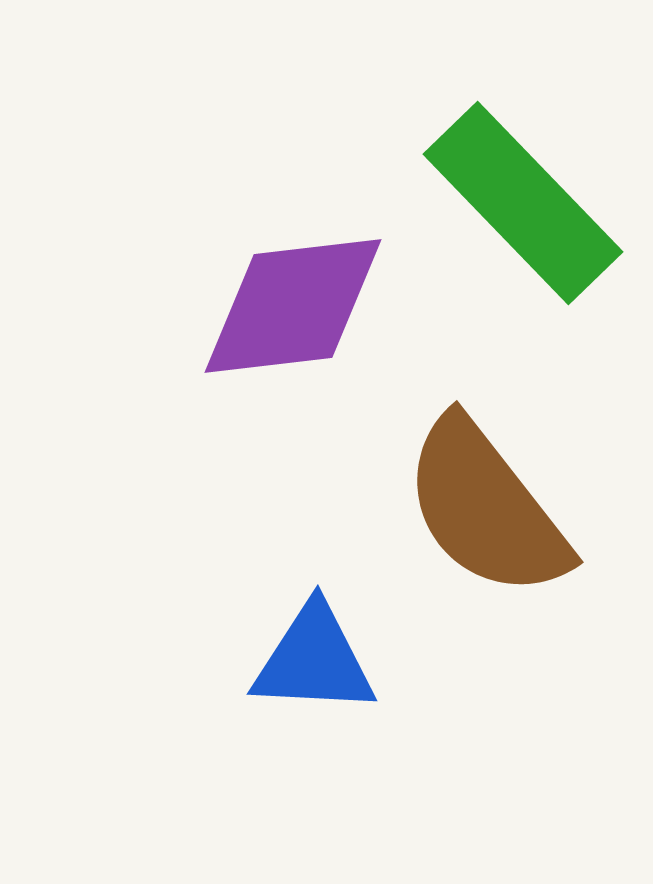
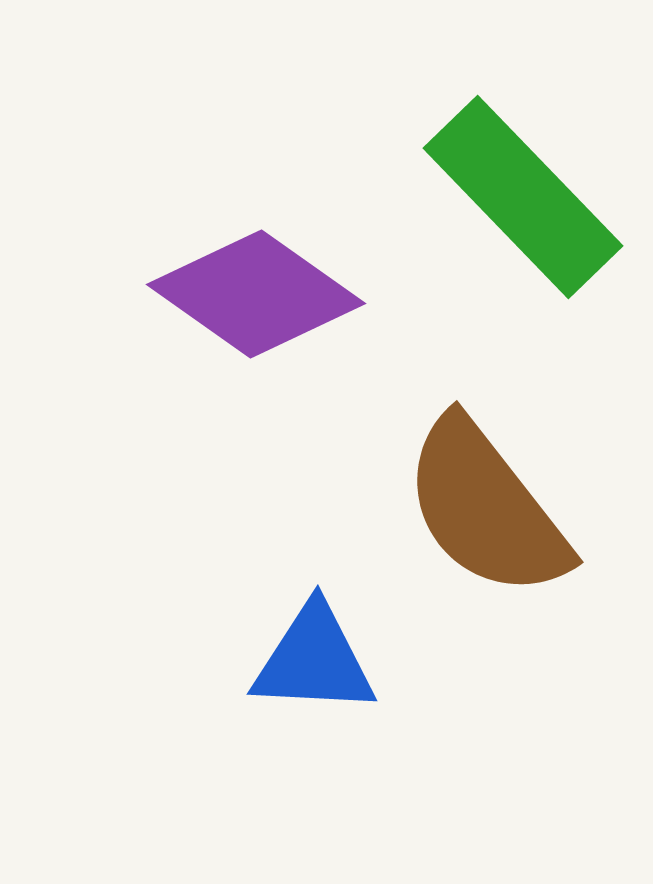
green rectangle: moved 6 px up
purple diamond: moved 37 px left, 12 px up; rotated 42 degrees clockwise
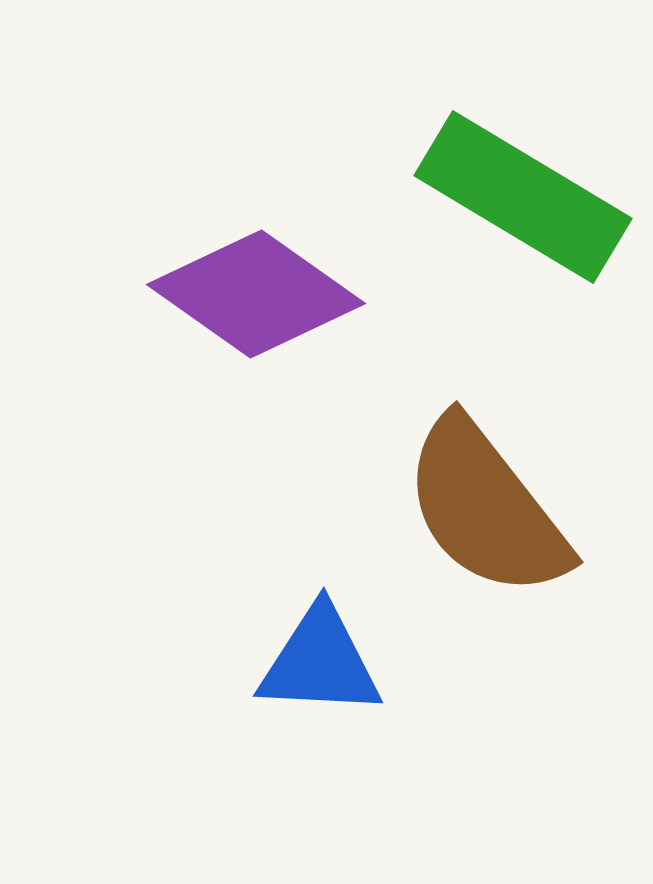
green rectangle: rotated 15 degrees counterclockwise
blue triangle: moved 6 px right, 2 px down
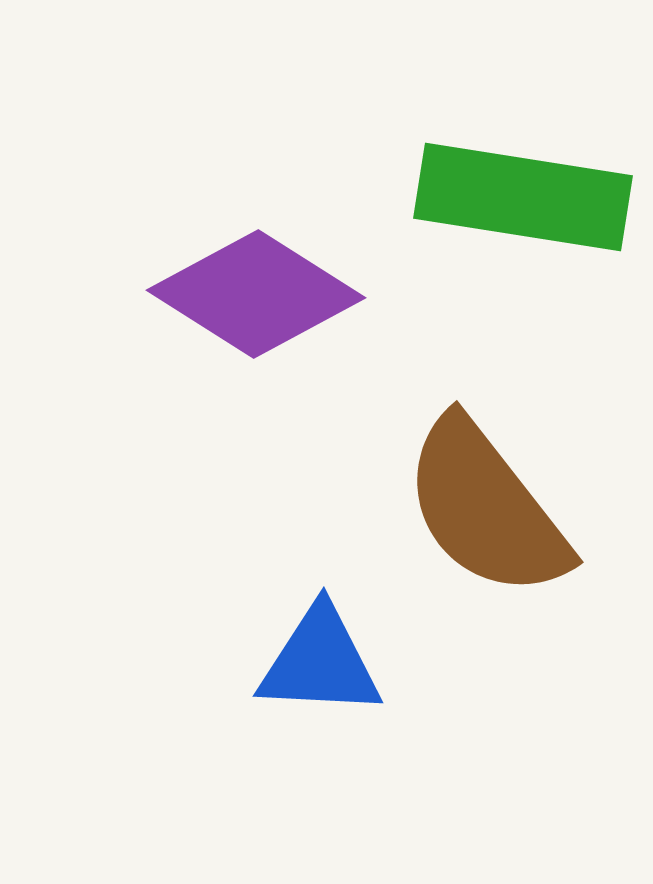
green rectangle: rotated 22 degrees counterclockwise
purple diamond: rotated 3 degrees counterclockwise
